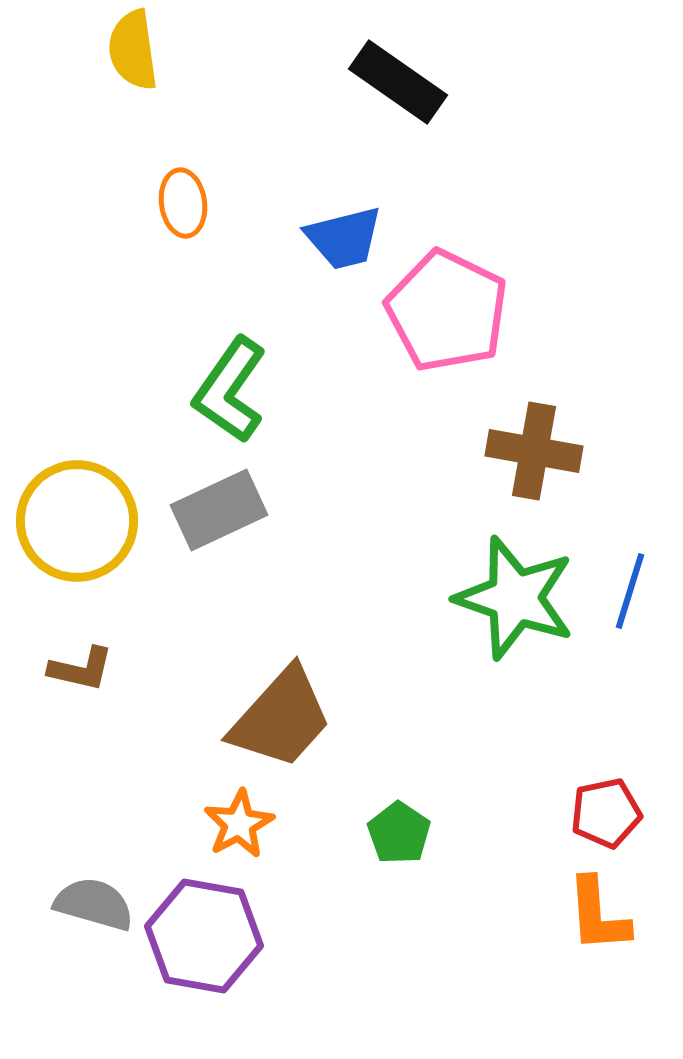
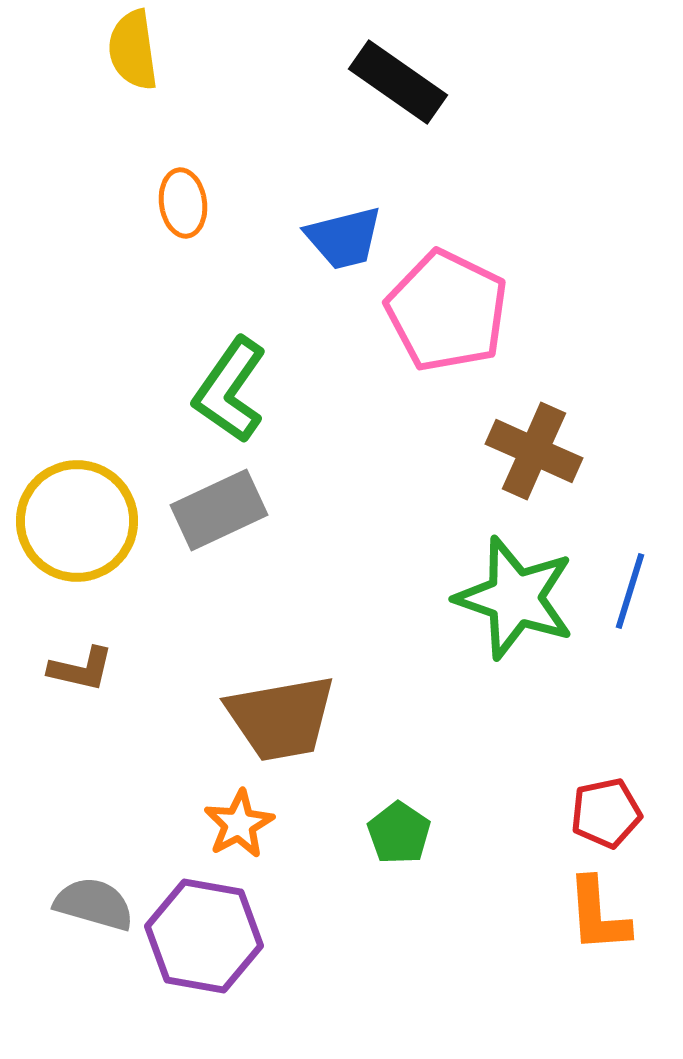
brown cross: rotated 14 degrees clockwise
brown trapezoid: rotated 38 degrees clockwise
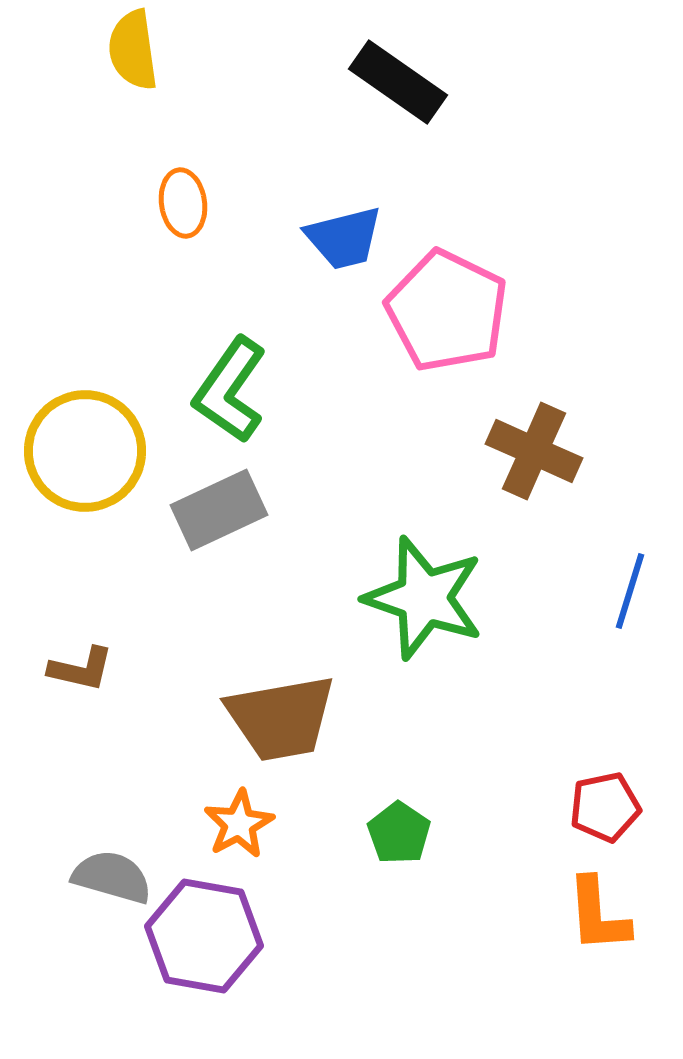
yellow circle: moved 8 px right, 70 px up
green star: moved 91 px left
red pentagon: moved 1 px left, 6 px up
gray semicircle: moved 18 px right, 27 px up
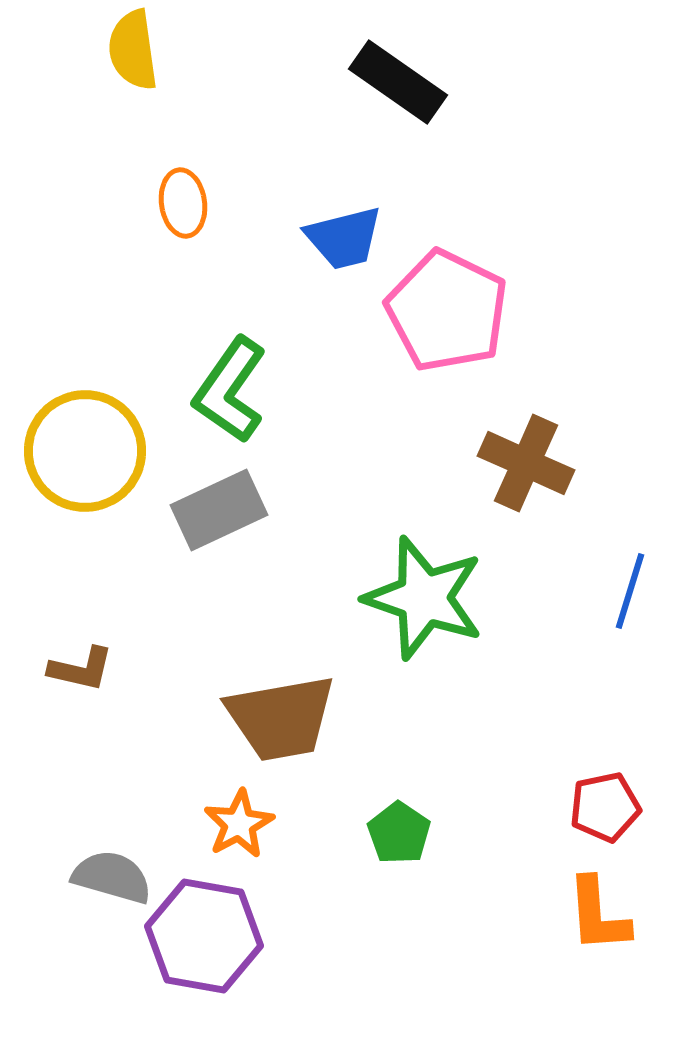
brown cross: moved 8 px left, 12 px down
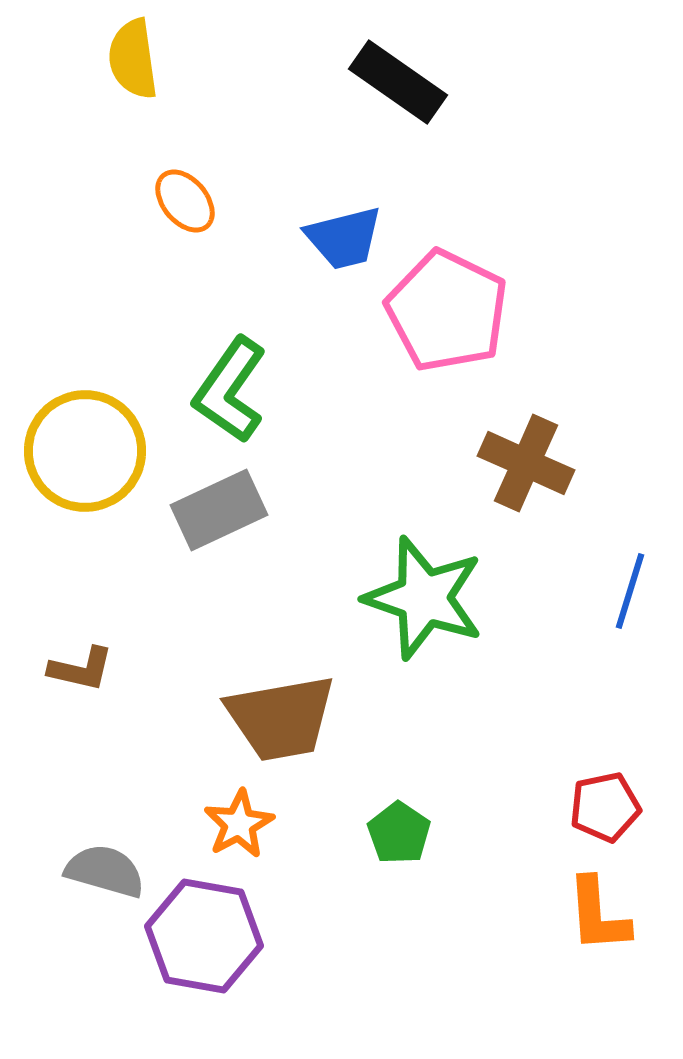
yellow semicircle: moved 9 px down
orange ellipse: moved 2 px right, 2 px up; rotated 32 degrees counterclockwise
gray semicircle: moved 7 px left, 6 px up
